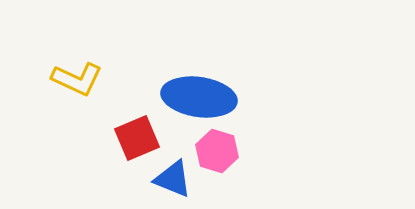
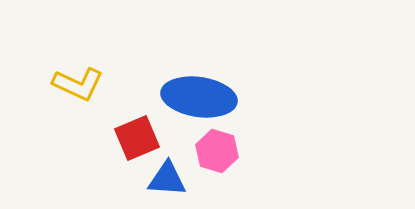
yellow L-shape: moved 1 px right, 5 px down
blue triangle: moved 6 px left; rotated 18 degrees counterclockwise
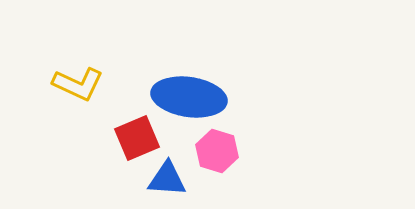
blue ellipse: moved 10 px left
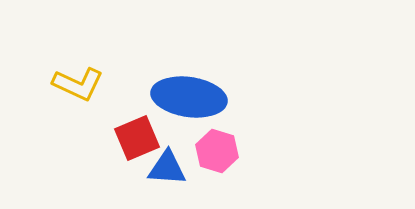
blue triangle: moved 11 px up
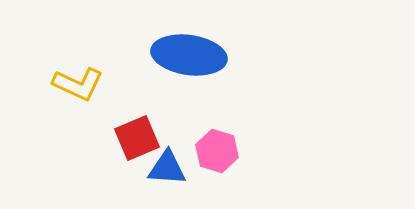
blue ellipse: moved 42 px up
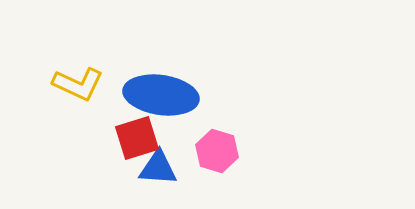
blue ellipse: moved 28 px left, 40 px down
red square: rotated 6 degrees clockwise
blue triangle: moved 9 px left
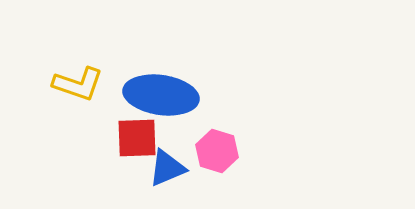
yellow L-shape: rotated 6 degrees counterclockwise
red square: rotated 15 degrees clockwise
blue triangle: moved 9 px right; rotated 27 degrees counterclockwise
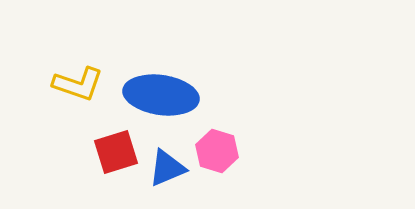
red square: moved 21 px left, 14 px down; rotated 15 degrees counterclockwise
